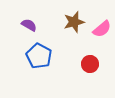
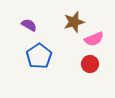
pink semicircle: moved 8 px left, 10 px down; rotated 18 degrees clockwise
blue pentagon: rotated 10 degrees clockwise
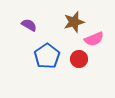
blue pentagon: moved 8 px right
red circle: moved 11 px left, 5 px up
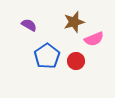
red circle: moved 3 px left, 2 px down
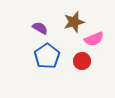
purple semicircle: moved 11 px right, 3 px down
red circle: moved 6 px right
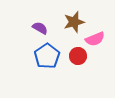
pink semicircle: moved 1 px right
red circle: moved 4 px left, 5 px up
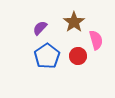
brown star: rotated 20 degrees counterclockwise
purple semicircle: rotated 77 degrees counterclockwise
pink semicircle: moved 1 px right, 1 px down; rotated 84 degrees counterclockwise
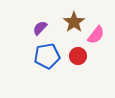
pink semicircle: moved 5 px up; rotated 54 degrees clockwise
blue pentagon: rotated 25 degrees clockwise
